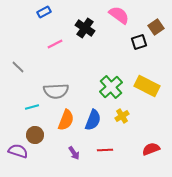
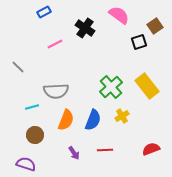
brown square: moved 1 px left, 1 px up
yellow rectangle: rotated 25 degrees clockwise
purple semicircle: moved 8 px right, 13 px down
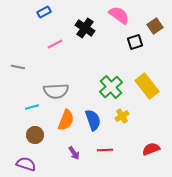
black square: moved 4 px left
gray line: rotated 32 degrees counterclockwise
blue semicircle: rotated 40 degrees counterclockwise
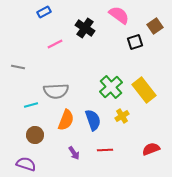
yellow rectangle: moved 3 px left, 4 px down
cyan line: moved 1 px left, 2 px up
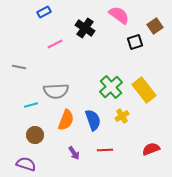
gray line: moved 1 px right
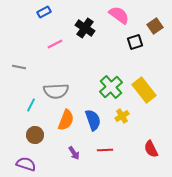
cyan line: rotated 48 degrees counterclockwise
red semicircle: rotated 96 degrees counterclockwise
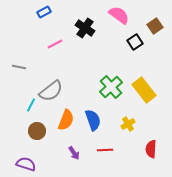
black square: rotated 14 degrees counterclockwise
gray semicircle: moved 5 px left; rotated 35 degrees counterclockwise
yellow cross: moved 6 px right, 8 px down
brown circle: moved 2 px right, 4 px up
red semicircle: rotated 30 degrees clockwise
